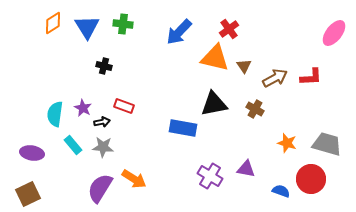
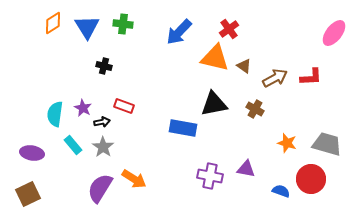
brown triangle: rotated 21 degrees counterclockwise
gray star: rotated 30 degrees clockwise
purple cross: rotated 20 degrees counterclockwise
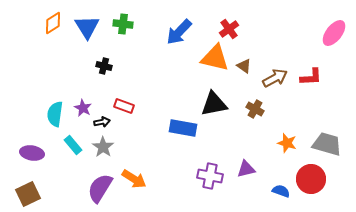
purple triangle: rotated 24 degrees counterclockwise
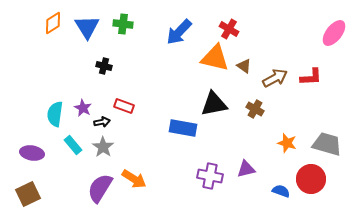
red cross: rotated 24 degrees counterclockwise
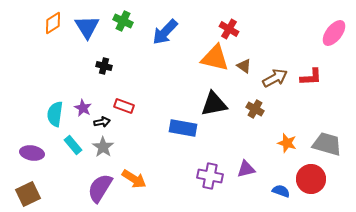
green cross: moved 3 px up; rotated 18 degrees clockwise
blue arrow: moved 14 px left
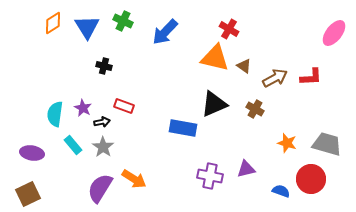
black triangle: rotated 12 degrees counterclockwise
